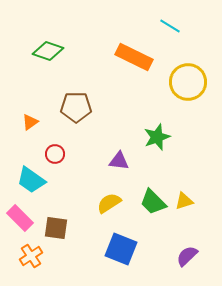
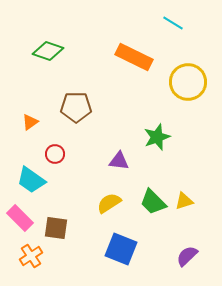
cyan line: moved 3 px right, 3 px up
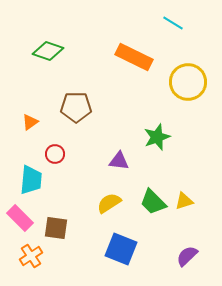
cyan trapezoid: rotated 120 degrees counterclockwise
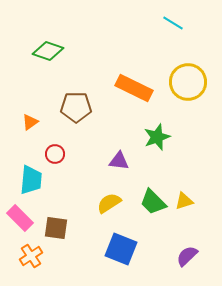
orange rectangle: moved 31 px down
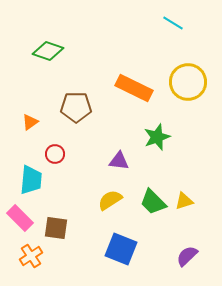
yellow semicircle: moved 1 px right, 3 px up
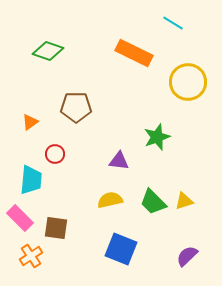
orange rectangle: moved 35 px up
yellow semicircle: rotated 20 degrees clockwise
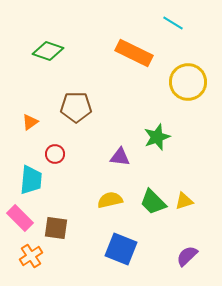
purple triangle: moved 1 px right, 4 px up
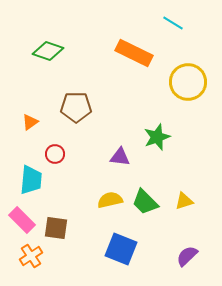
green trapezoid: moved 8 px left
pink rectangle: moved 2 px right, 2 px down
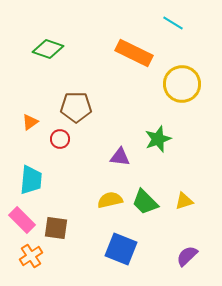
green diamond: moved 2 px up
yellow circle: moved 6 px left, 2 px down
green star: moved 1 px right, 2 px down
red circle: moved 5 px right, 15 px up
